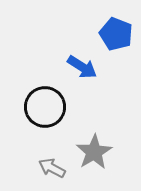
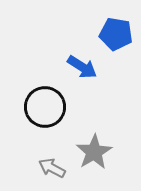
blue pentagon: rotated 12 degrees counterclockwise
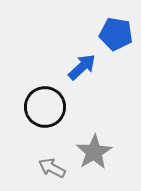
blue arrow: rotated 76 degrees counterclockwise
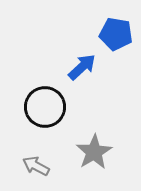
gray arrow: moved 16 px left, 2 px up
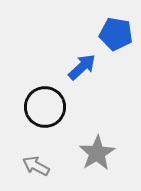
gray star: moved 3 px right, 1 px down
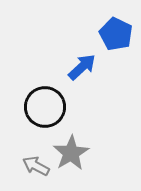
blue pentagon: rotated 16 degrees clockwise
gray star: moved 26 px left
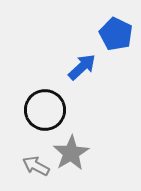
black circle: moved 3 px down
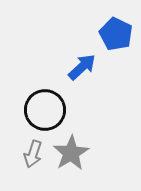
gray arrow: moved 3 px left, 12 px up; rotated 100 degrees counterclockwise
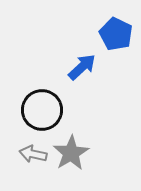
black circle: moved 3 px left
gray arrow: rotated 84 degrees clockwise
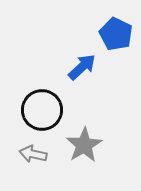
gray star: moved 13 px right, 8 px up
